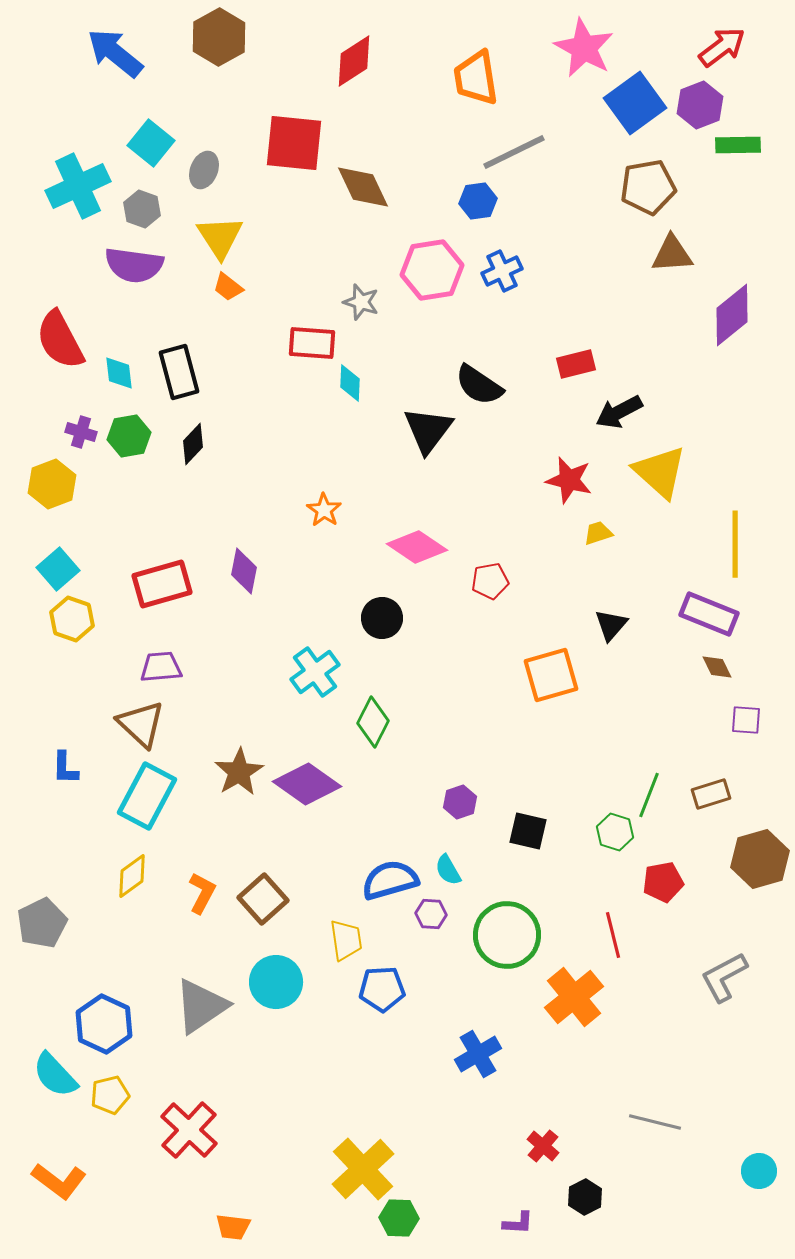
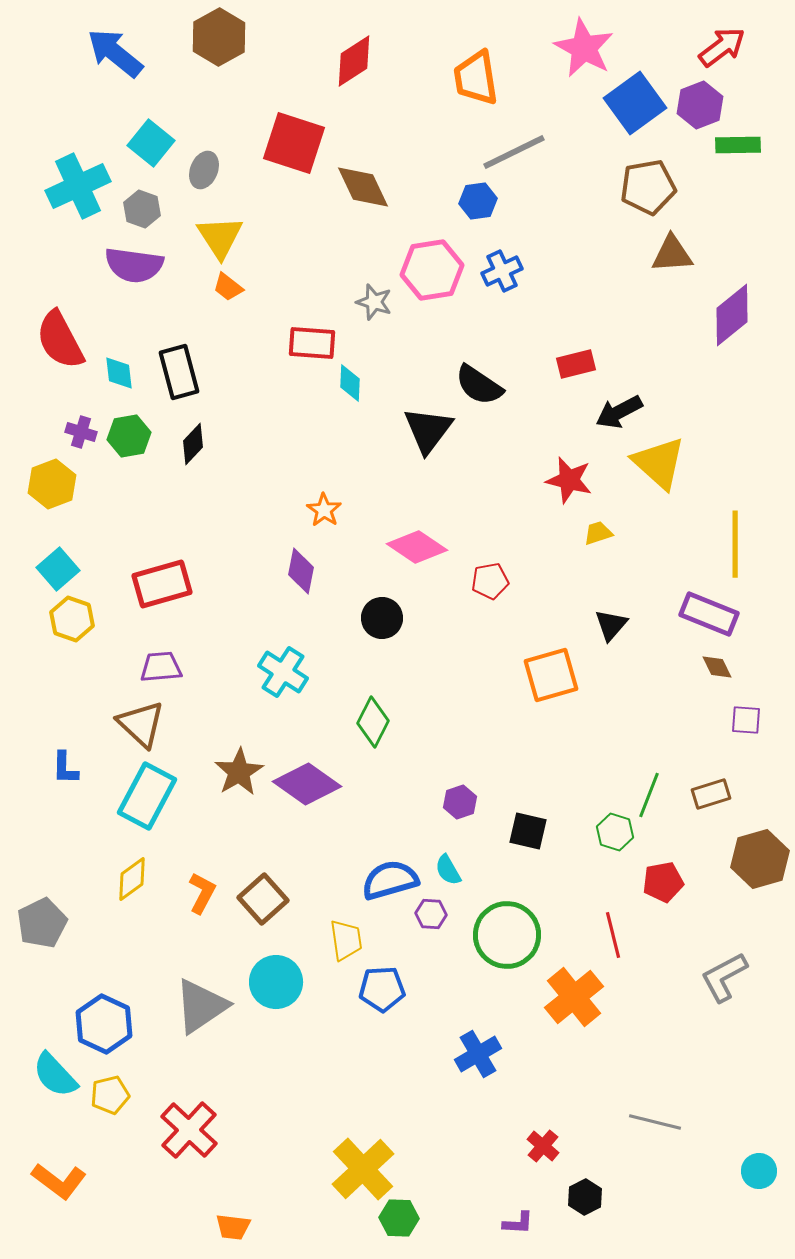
red square at (294, 143): rotated 12 degrees clockwise
gray star at (361, 302): moved 13 px right
yellow triangle at (660, 472): moved 1 px left, 9 px up
purple diamond at (244, 571): moved 57 px right
cyan cross at (315, 672): moved 32 px left; rotated 21 degrees counterclockwise
yellow diamond at (132, 876): moved 3 px down
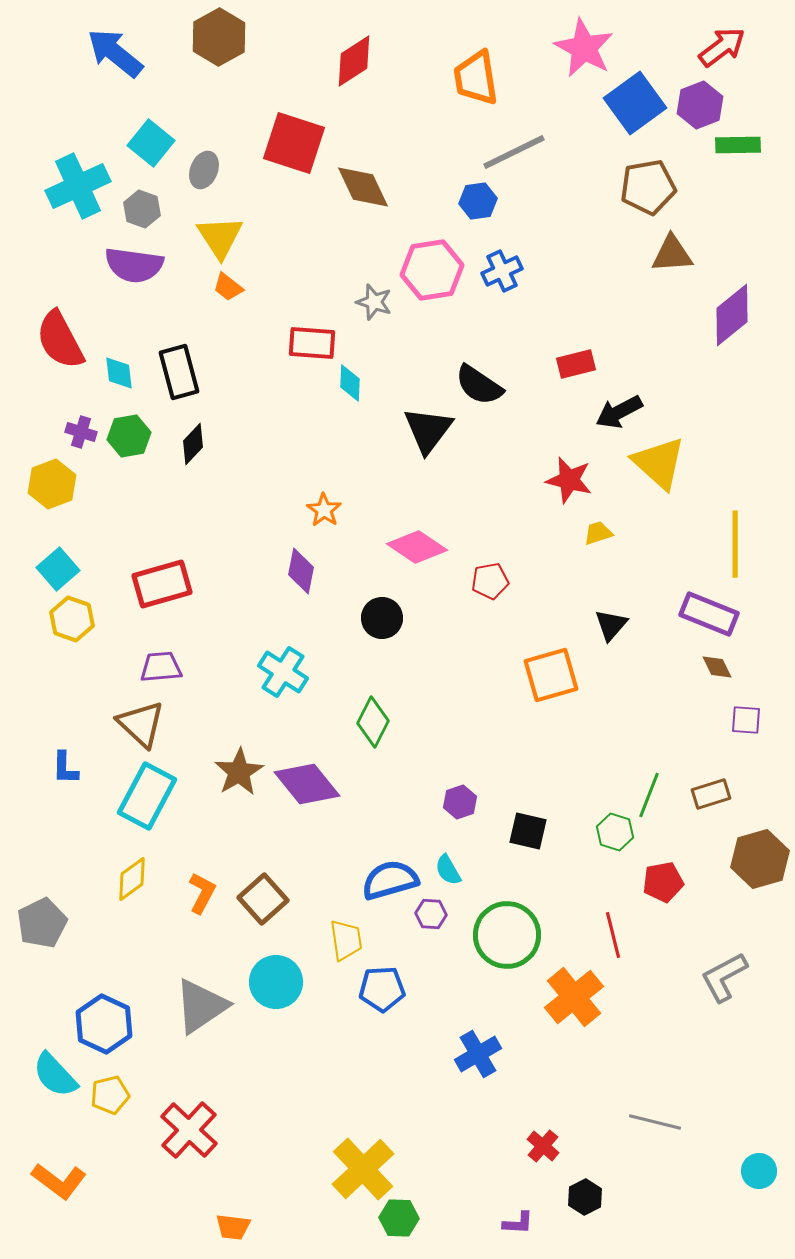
purple diamond at (307, 784): rotated 16 degrees clockwise
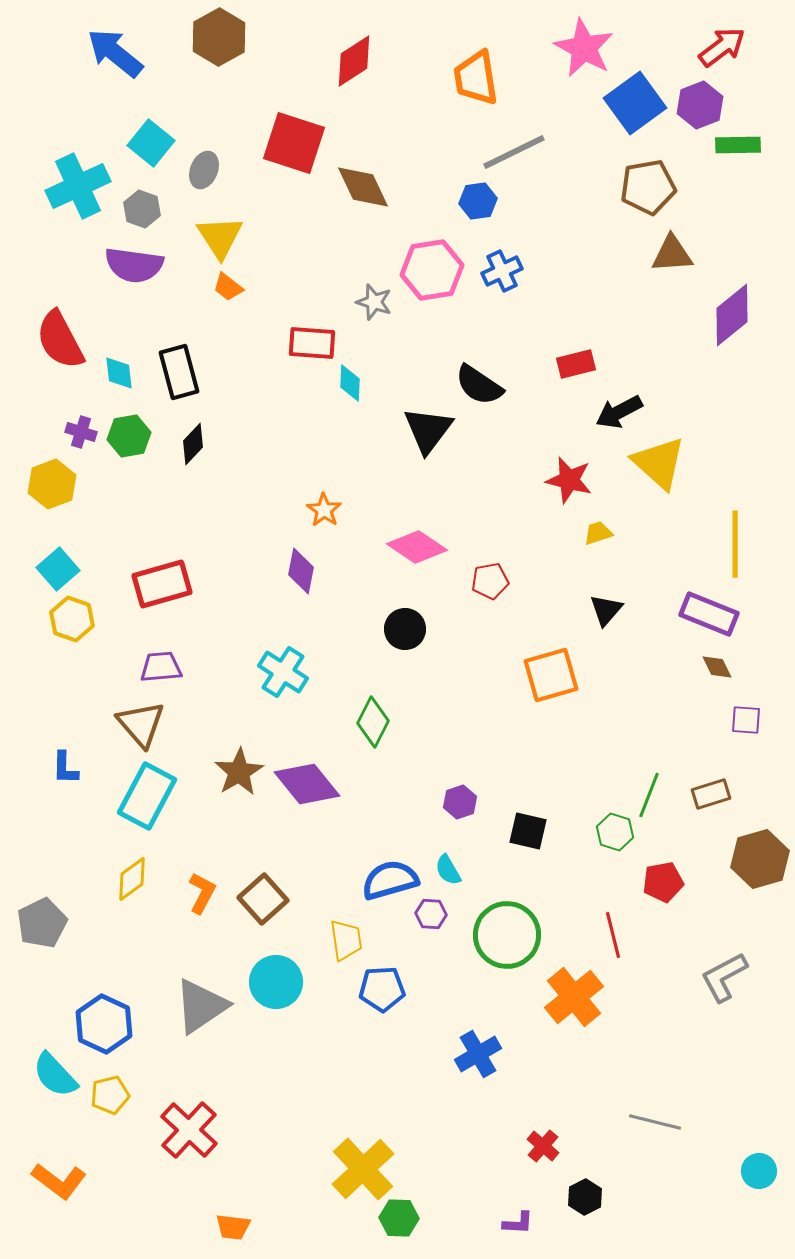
black circle at (382, 618): moved 23 px right, 11 px down
black triangle at (611, 625): moved 5 px left, 15 px up
brown triangle at (141, 724): rotated 6 degrees clockwise
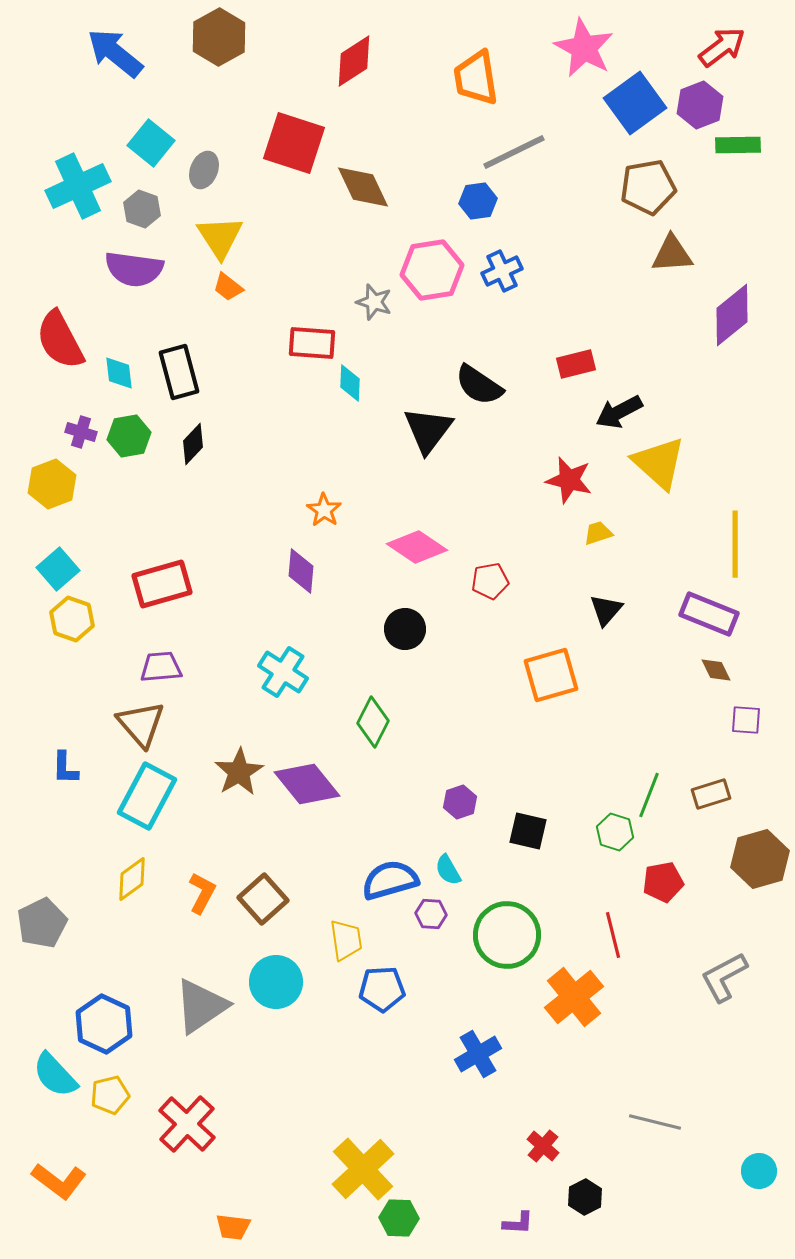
purple semicircle at (134, 265): moved 4 px down
purple diamond at (301, 571): rotated 6 degrees counterclockwise
brown diamond at (717, 667): moved 1 px left, 3 px down
red cross at (189, 1130): moved 2 px left, 6 px up
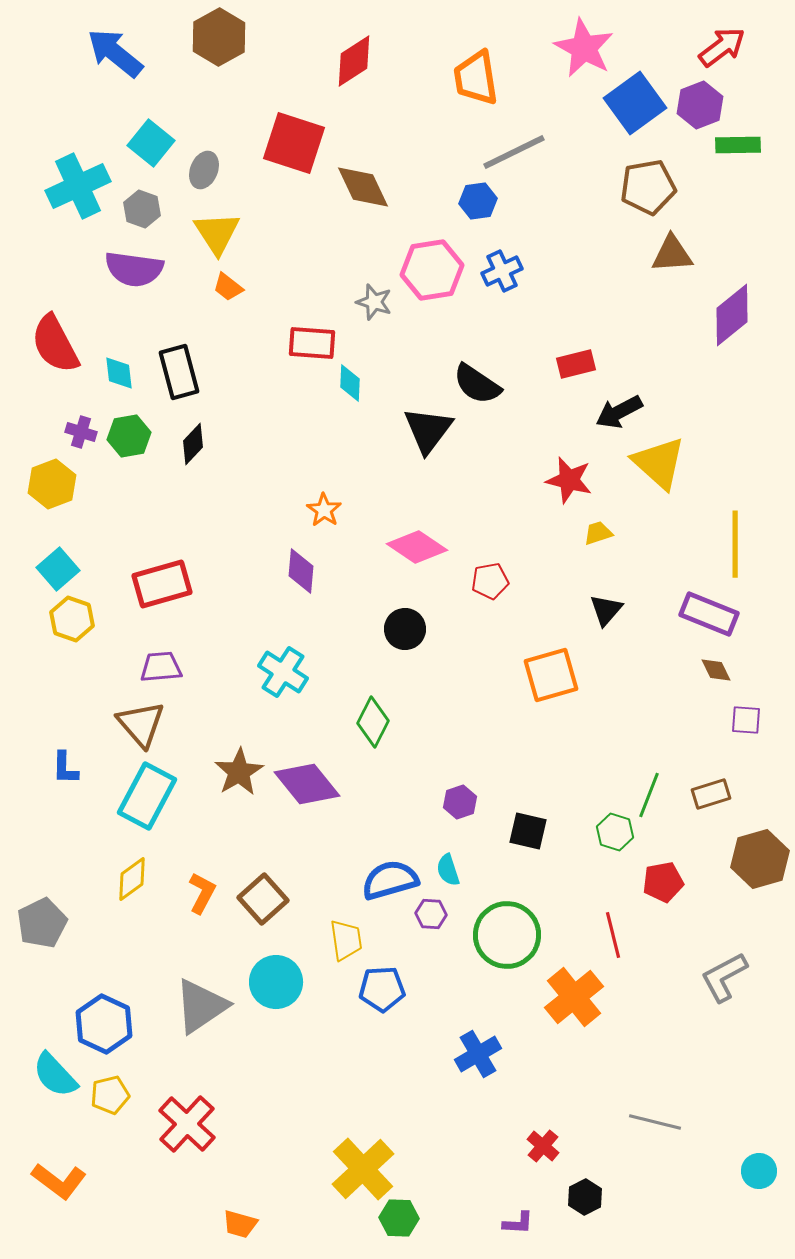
yellow triangle at (220, 237): moved 3 px left, 4 px up
red semicircle at (60, 340): moved 5 px left, 4 px down
black semicircle at (479, 385): moved 2 px left, 1 px up
cyan semicircle at (448, 870): rotated 12 degrees clockwise
orange trapezoid at (233, 1227): moved 7 px right, 3 px up; rotated 9 degrees clockwise
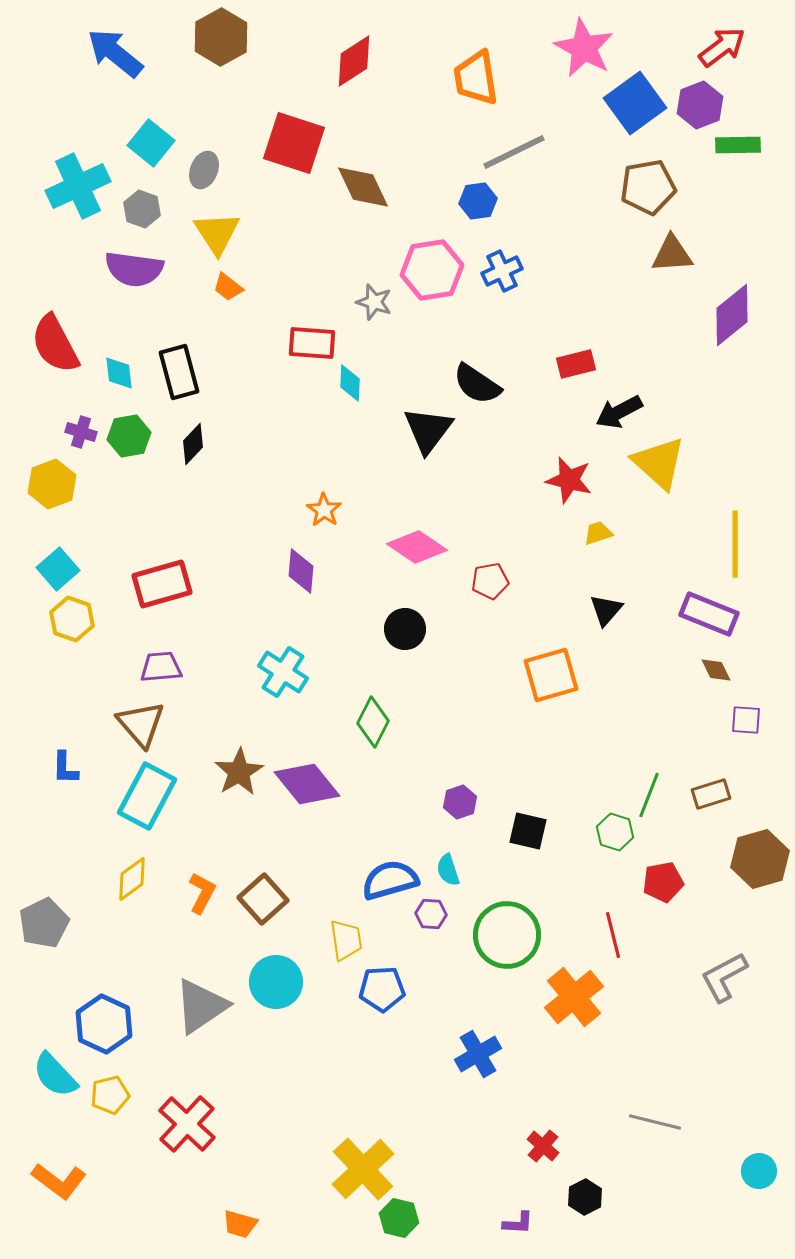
brown hexagon at (219, 37): moved 2 px right
gray pentagon at (42, 923): moved 2 px right
green hexagon at (399, 1218): rotated 12 degrees clockwise
